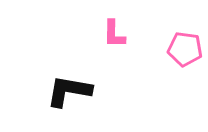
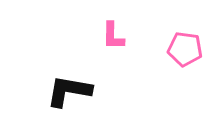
pink L-shape: moved 1 px left, 2 px down
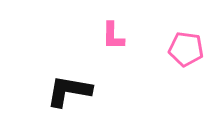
pink pentagon: moved 1 px right
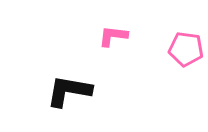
pink L-shape: rotated 96 degrees clockwise
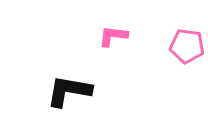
pink pentagon: moved 1 px right, 3 px up
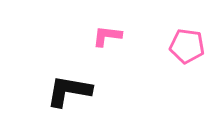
pink L-shape: moved 6 px left
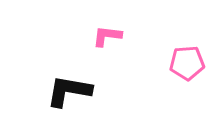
pink pentagon: moved 17 px down; rotated 12 degrees counterclockwise
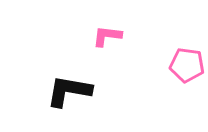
pink pentagon: moved 2 px down; rotated 12 degrees clockwise
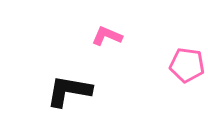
pink L-shape: rotated 16 degrees clockwise
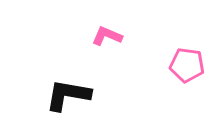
black L-shape: moved 1 px left, 4 px down
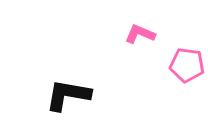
pink L-shape: moved 33 px right, 2 px up
